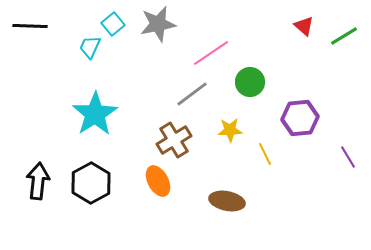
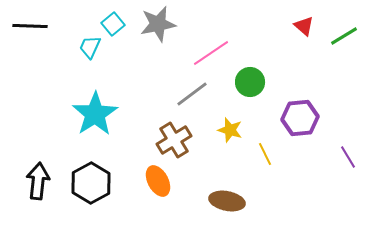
yellow star: rotated 20 degrees clockwise
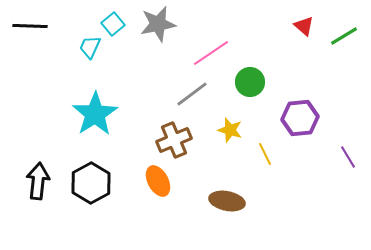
brown cross: rotated 8 degrees clockwise
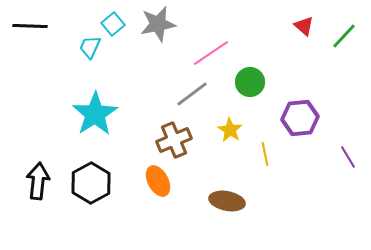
green line: rotated 16 degrees counterclockwise
yellow star: rotated 15 degrees clockwise
yellow line: rotated 15 degrees clockwise
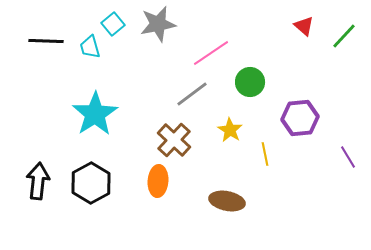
black line: moved 16 px right, 15 px down
cyan trapezoid: rotated 40 degrees counterclockwise
brown cross: rotated 24 degrees counterclockwise
orange ellipse: rotated 32 degrees clockwise
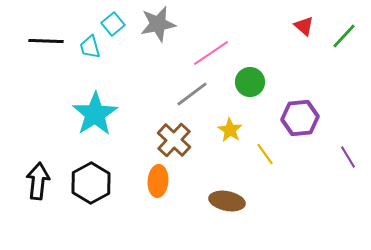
yellow line: rotated 25 degrees counterclockwise
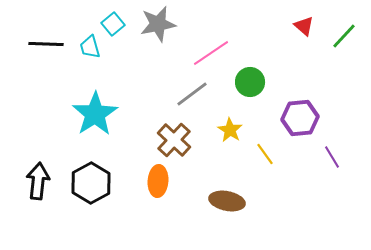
black line: moved 3 px down
purple line: moved 16 px left
